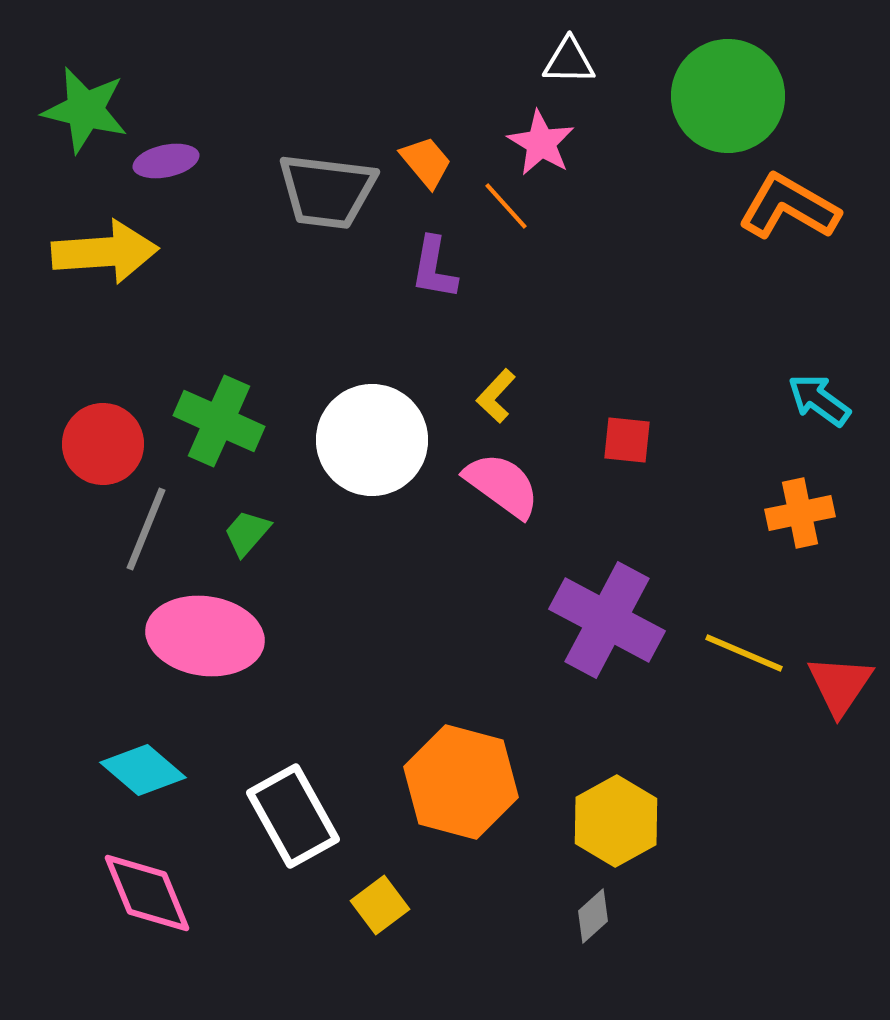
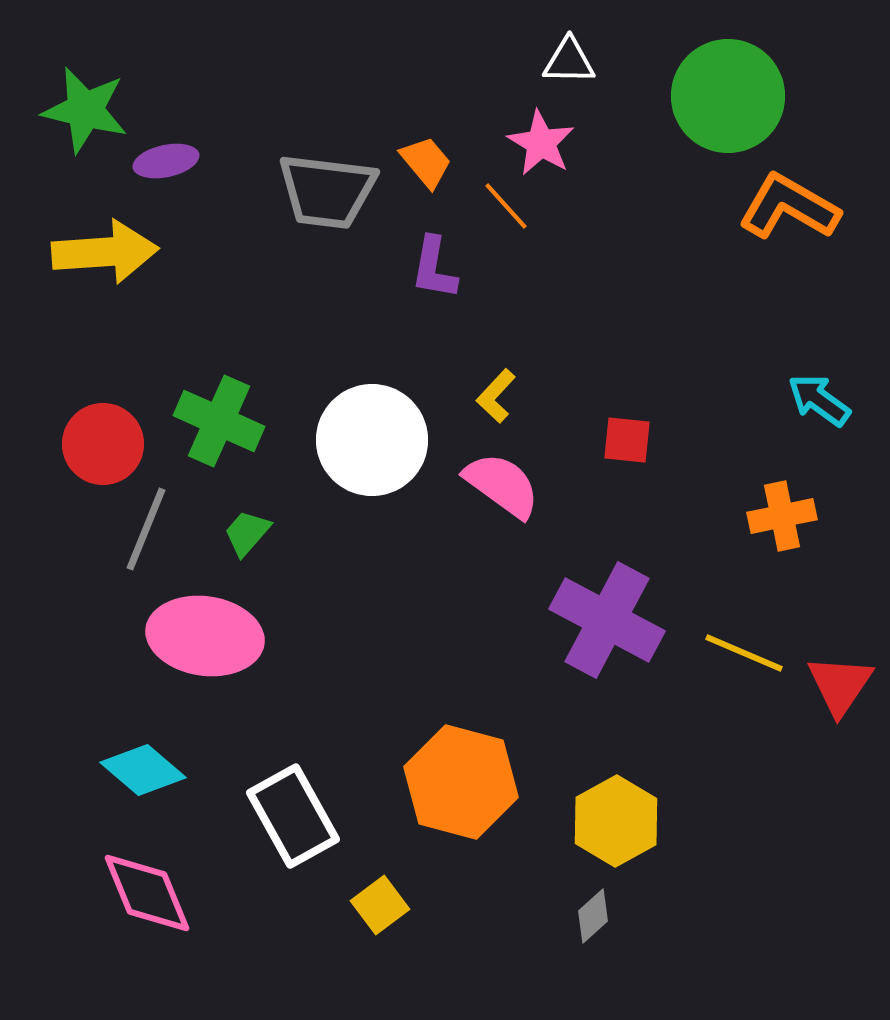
orange cross: moved 18 px left, 3 px down
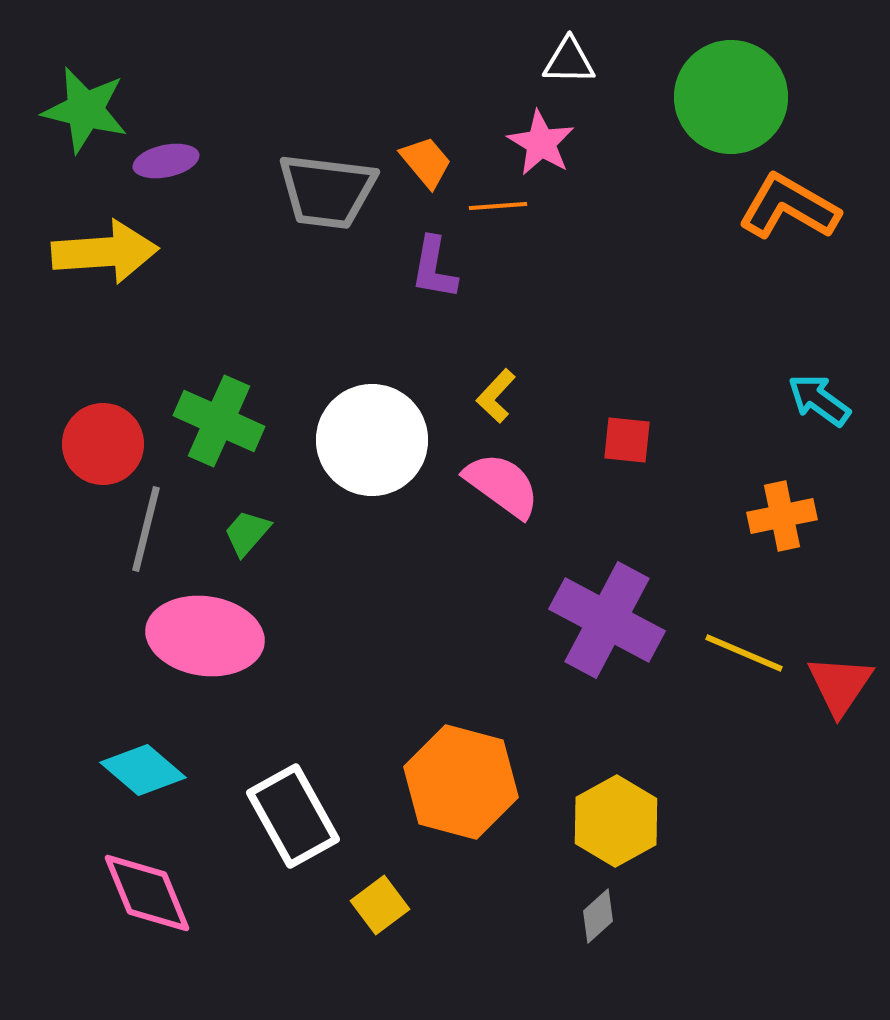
green circle: moved 3 px right, 1 px down
orange line: moved 8 px left; rotated 52 degrees counterclockwise
gray line: rotated 8 degrees counterclockwise
gray diamond: moved 5 px right
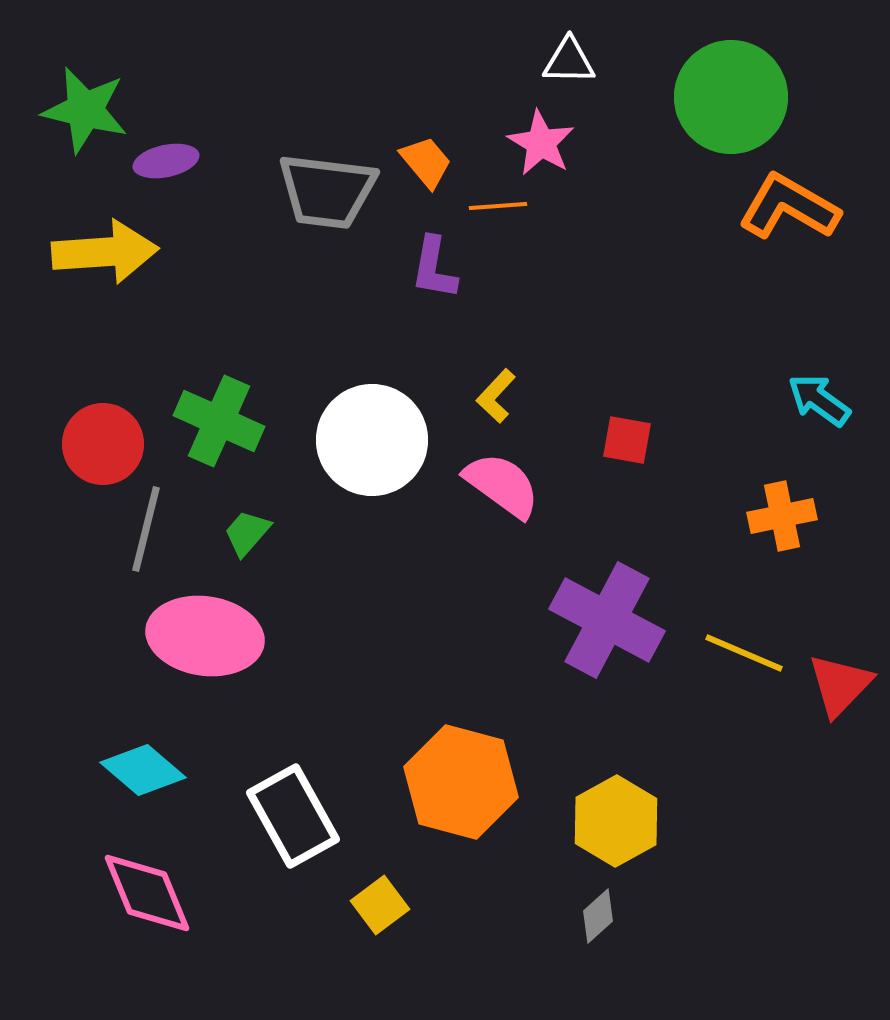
red square: rotated 4 degrees clockwise
red triangle: rotated 10 degrees clockwise
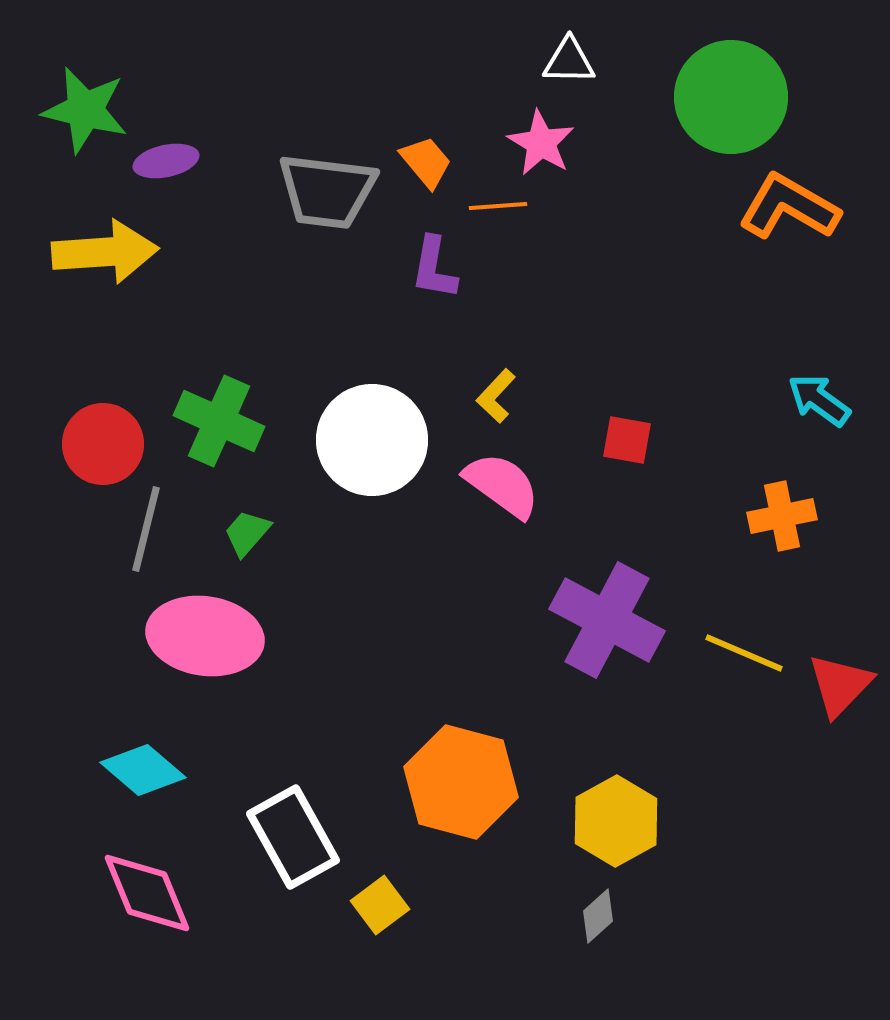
white rectangle: moved 21 px down
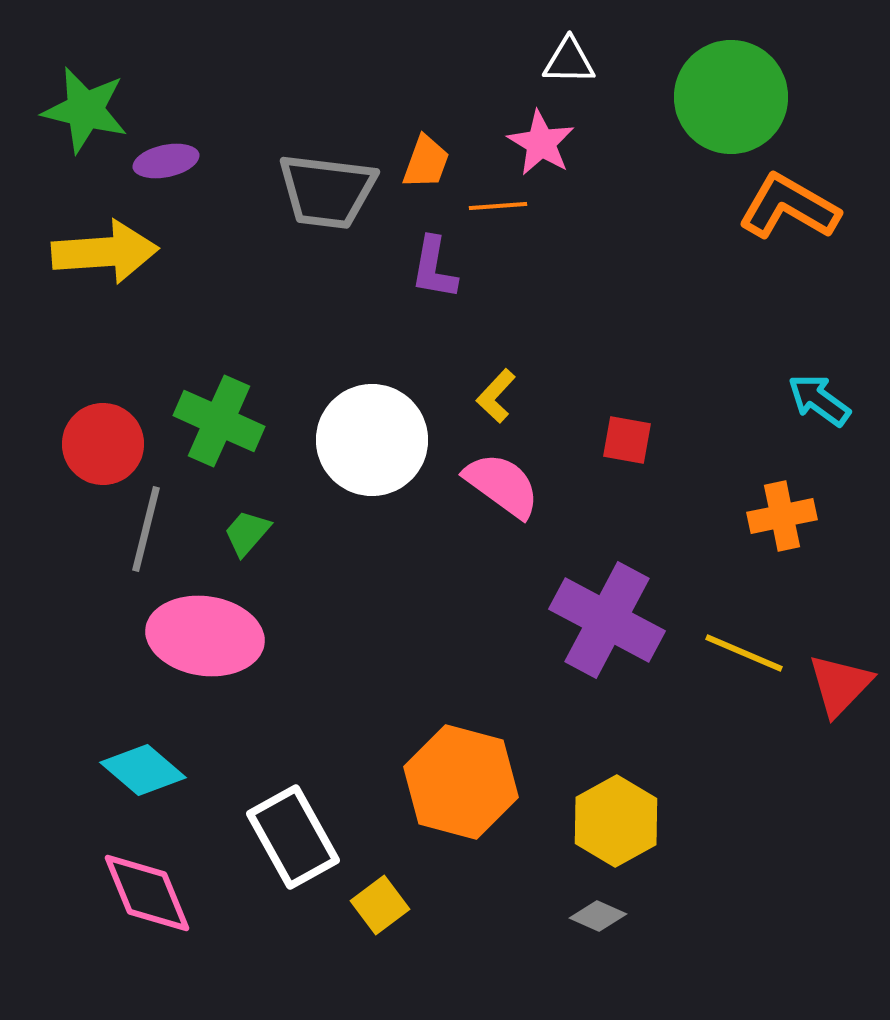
orange trapezoid: rotated 60 degrees clockwise
gray diamond: rotated 66 degrees clockwise
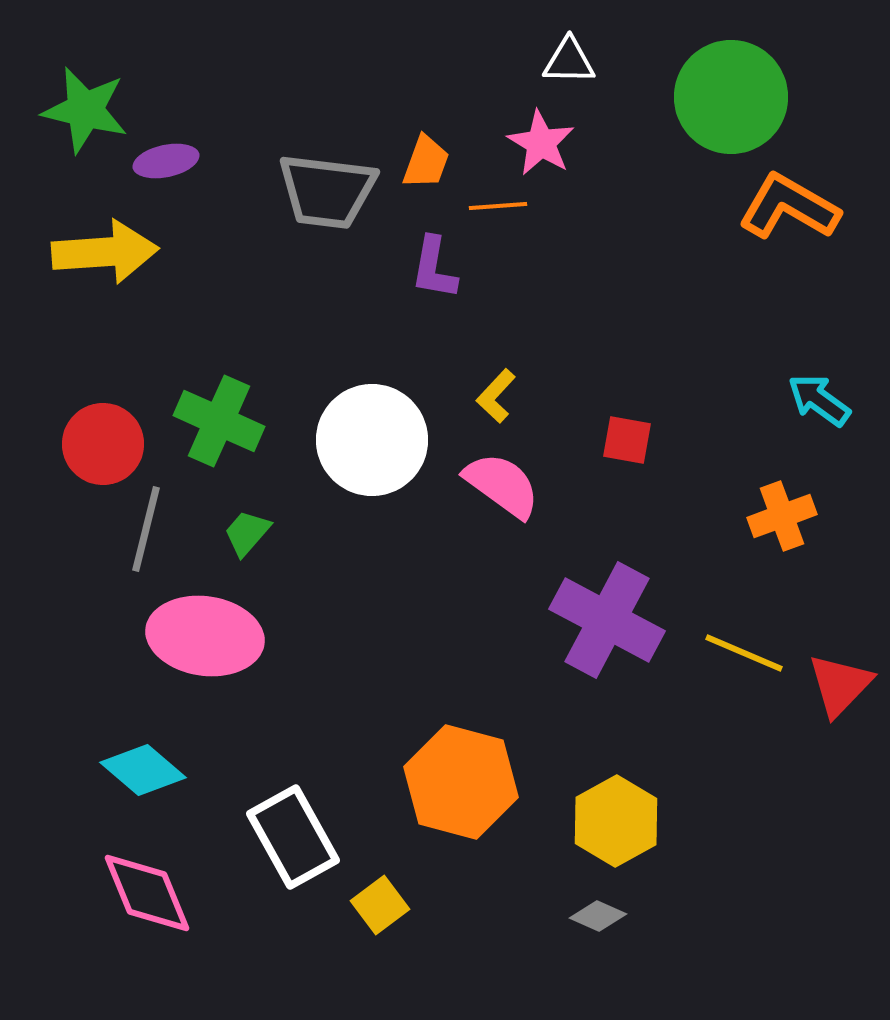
orange cross: rotated 8 degrees counterclockwise
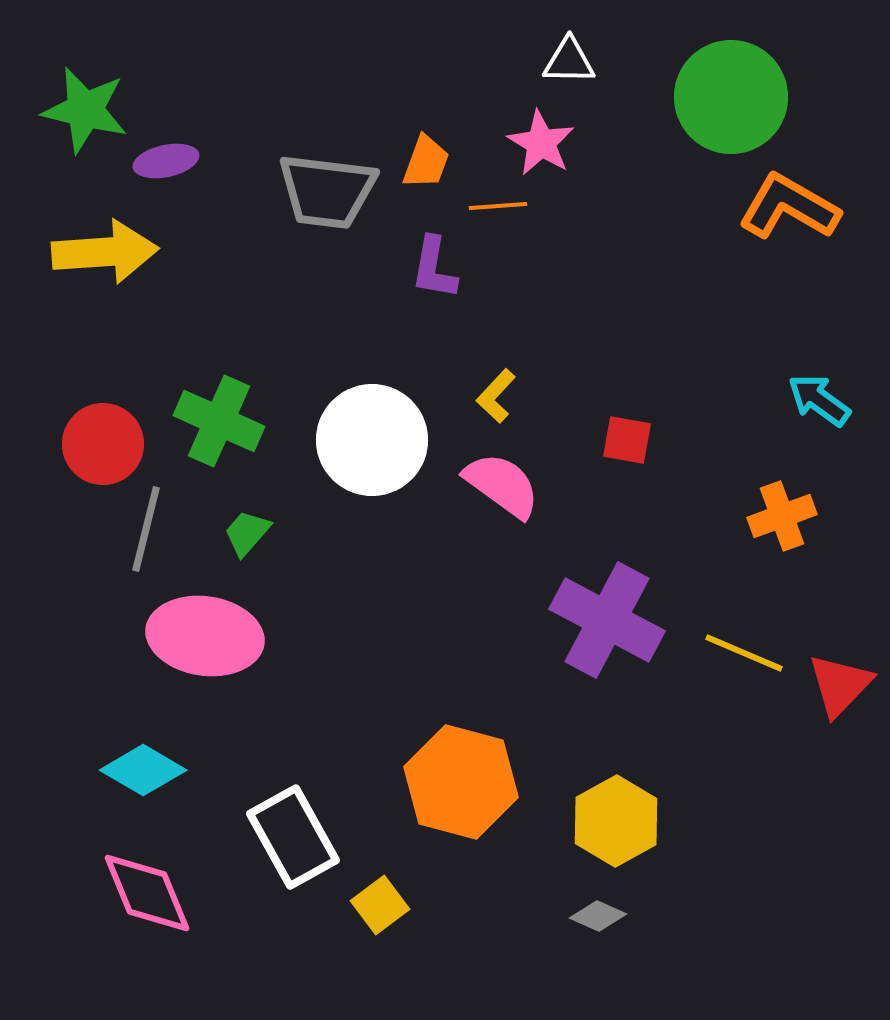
cyan diamond: rotated 10 degrees counterclockwise
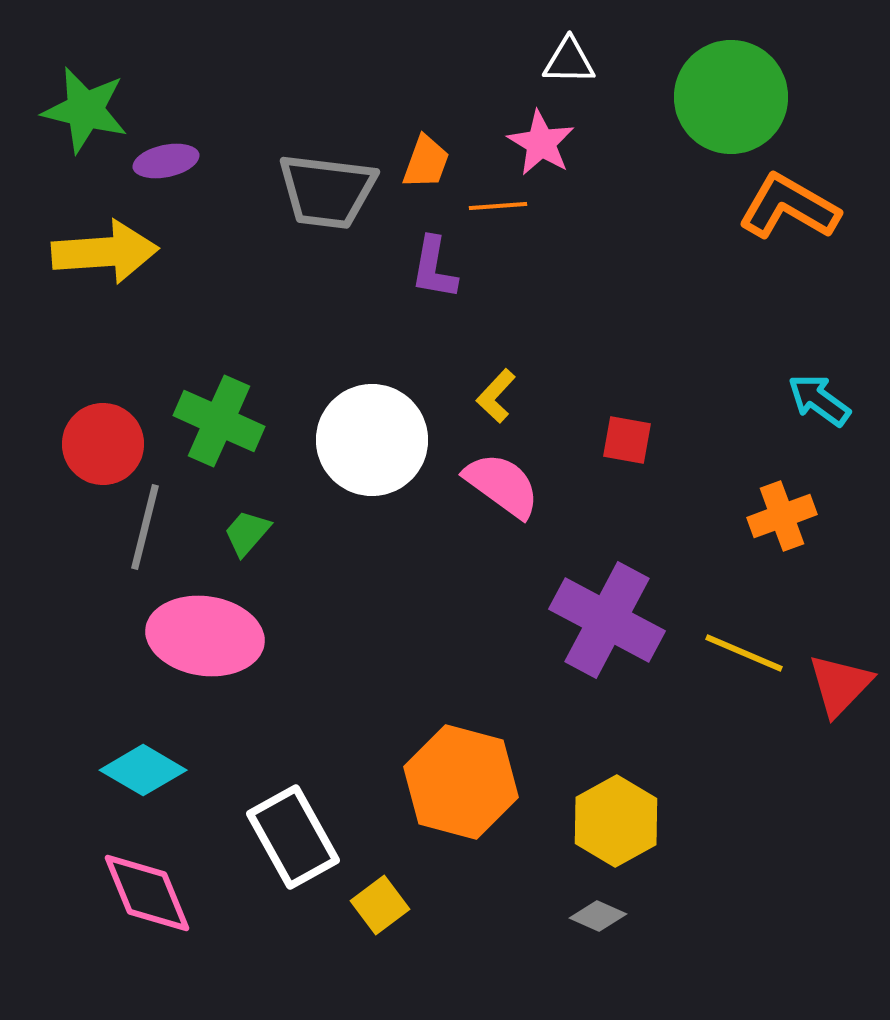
gray line: moved 1 px left, 2 px up
